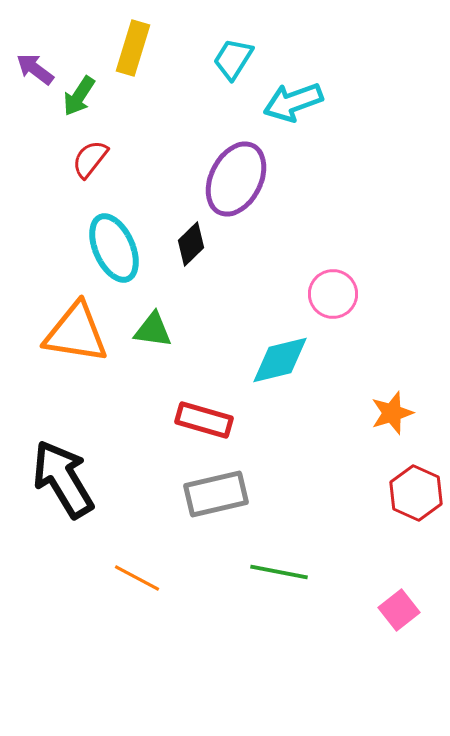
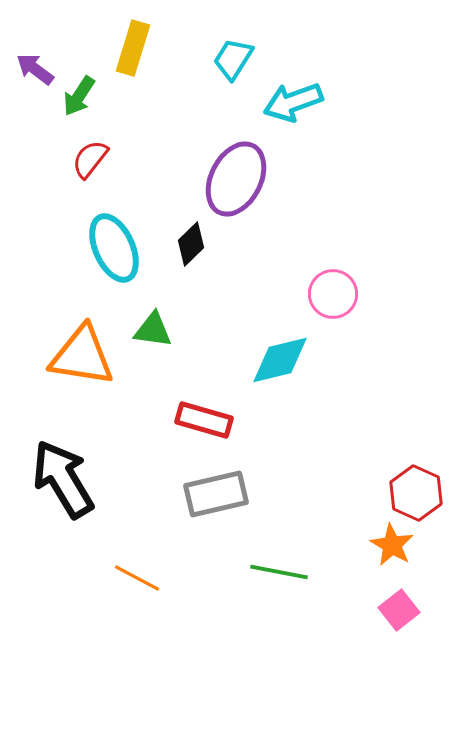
orange triangle: moved 6 px right, 23 px down
orange star: moved 132 px down; rotated 24 degrees counterclockwise
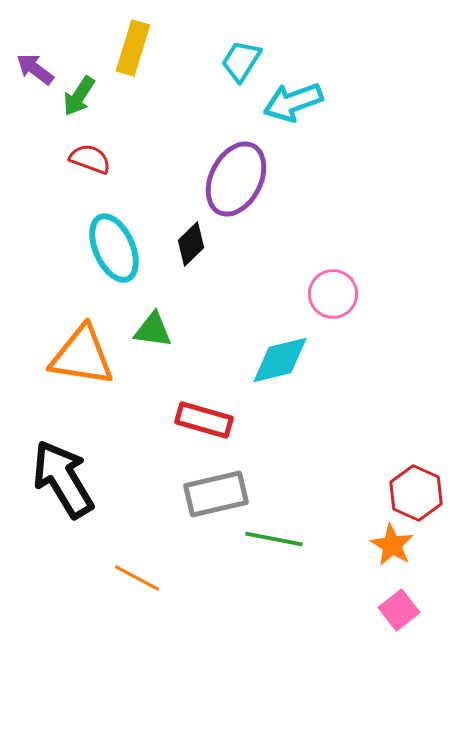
cyan trapezoid: moved 8 px right, 2 px down
red semicircle: rotated 72 degrees clockwise
green line: moved 5 px left, 33 px up
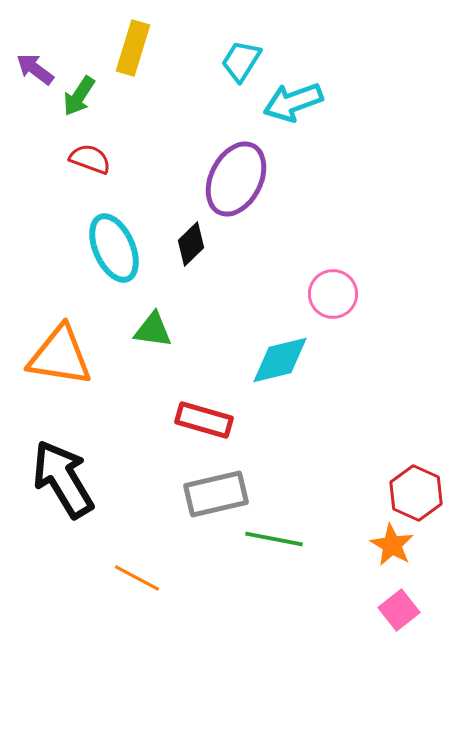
orange triangle: moved 22 px left
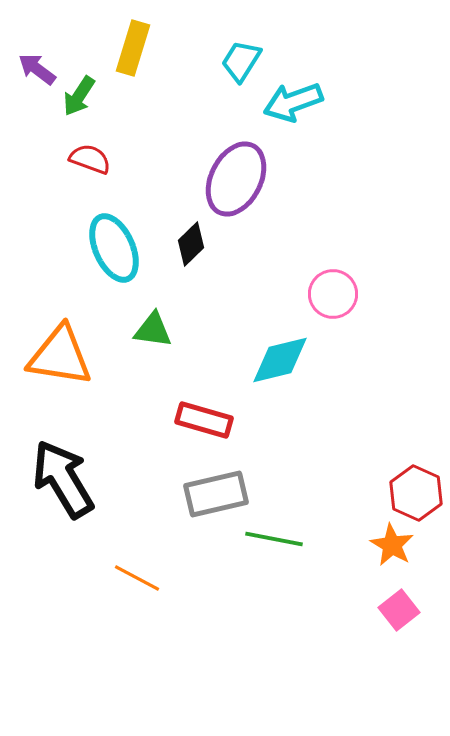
purple arrow: moved 2 px right
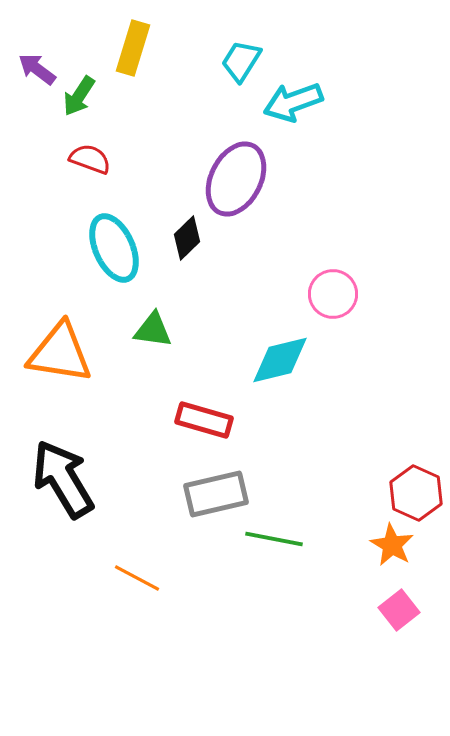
black diamond: moved 4 px left, 6 px up
orange triangle: moved 3 px up
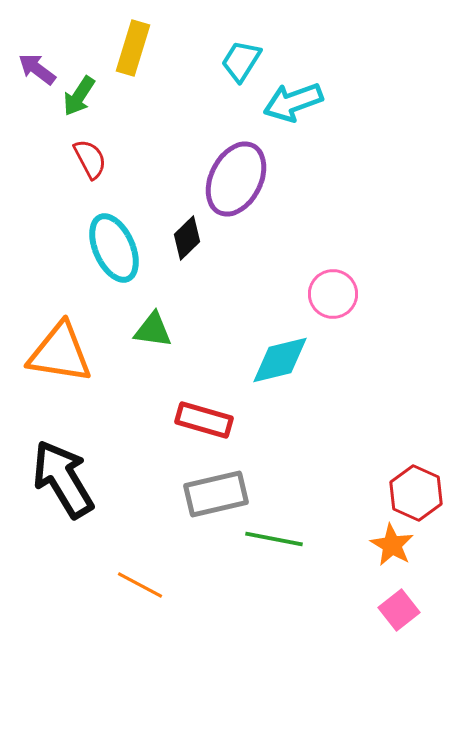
red semicircle: rotated 42 degrees clockwise
orange line: moved 3 px right, 7 px down
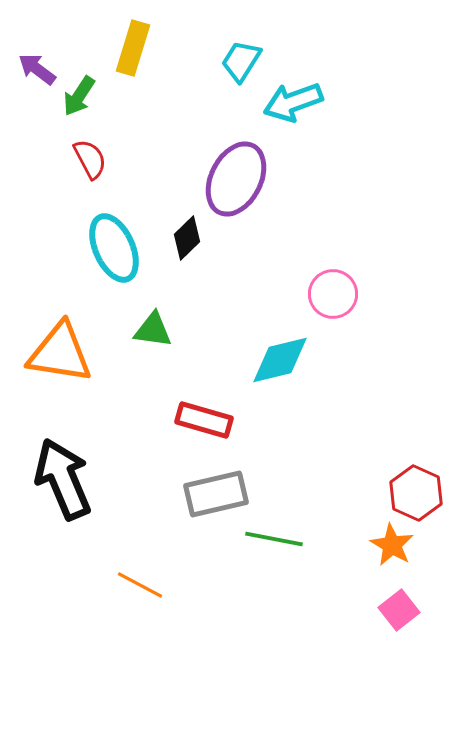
black arrow: rotated 8 degrees clockwise
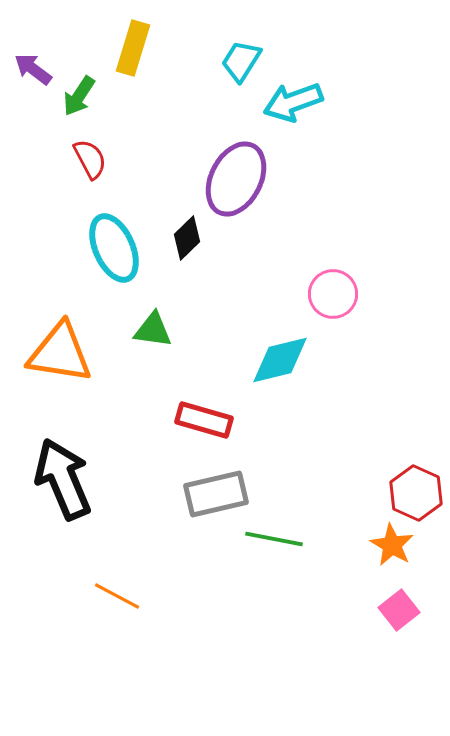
purple arrow: moved 4 px left
orange line: moved 23 px left, 11 px down
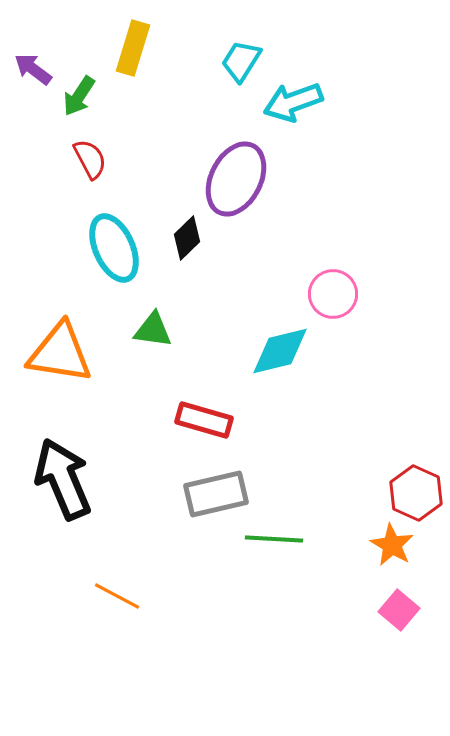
cyan diamond: moved 9 px up
green line: rotated 8 degrees counterclockwise
pink square: rotated 12 degrees counterclockwise
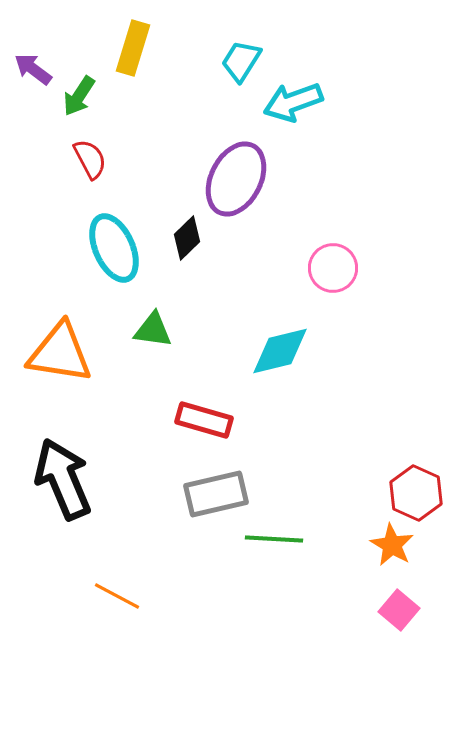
pink circle: moved 26 px up
